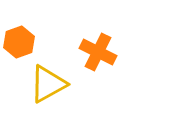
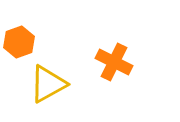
orange cross: moved 16 px right, 10 px down
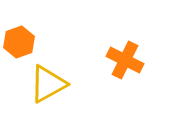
orange cross: moved 11 px right, 2 px up
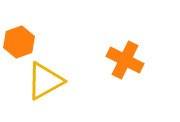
yellow triangle: moved 3 px left, 3 px up
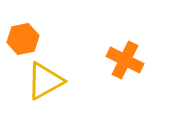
orange hexagon: moved 4 px right, 3 px up; rotated 8 degrees clockwise
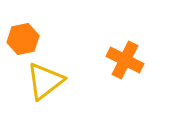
yellow triangle: rotated 9 degrees counterclockwise
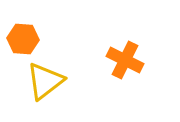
orange hexagon: rotated 16 degrees clockwise
